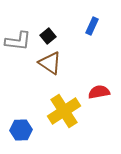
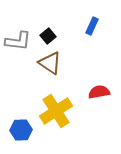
yellow cross: moved 8 px left
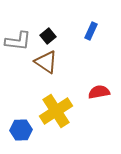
blue rectangle: moved 1 px left, 5 px down
brown triangle: moved 4 px left, 1 px up
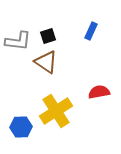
black square: rotated 21 degrees clockwise
blue hexagon: moved 3 px up
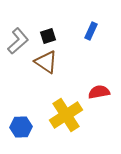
gray L-shape: rotated 48 degrees counterclockwise
yellow cross: moved 10 px right, 4 px down
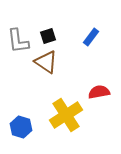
blue rectangle: moved 6 px down; rotated 12 degrees clockwise
gray L-shape: rotated 124 degrees clockwise
blue hexagon: rotated 20 degrees clockwise
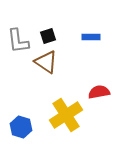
blue rectangle: rotated 54 degrees clockwise
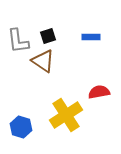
brown triangle: moved 3 px left, 1 px up
